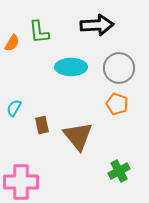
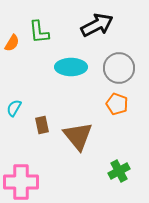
black arrow: rotated 24 degrees counterclockwise
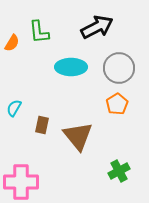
black arrow: moved 2 px down
orange pentagon: rotated 20 degrees clockwise
brown rectangle: rotated 24 degrees clockwise
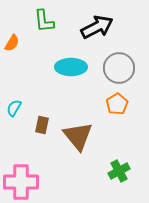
green L-shape: moved 5 px right, 11 px up
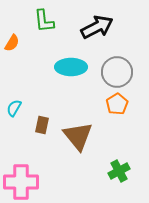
gray circle: moved 2 px left, 4 px down
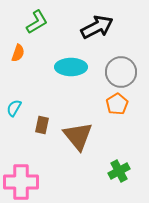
green L-shape: moved 7 px left, 1 px down; rotated 115 degrees counterclockwise
orange semicircle: moved 6 px right, 10 px down; rotated 12 degrees counterclockwise
gray circle: moved 4 px right
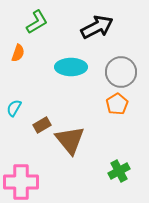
brown rectangle: rotated 48 degrees clockwise
brown triangle: moved 8 px left, 4 px down
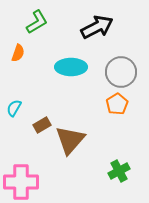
brown triangle: rotated 20 degrees clockwise
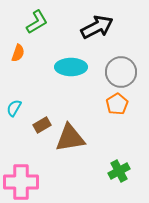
brown triangle: moved 2 px up; rotated 40 degrees clockwise
